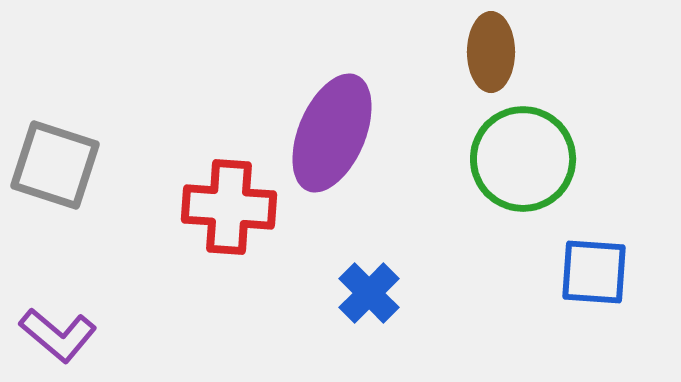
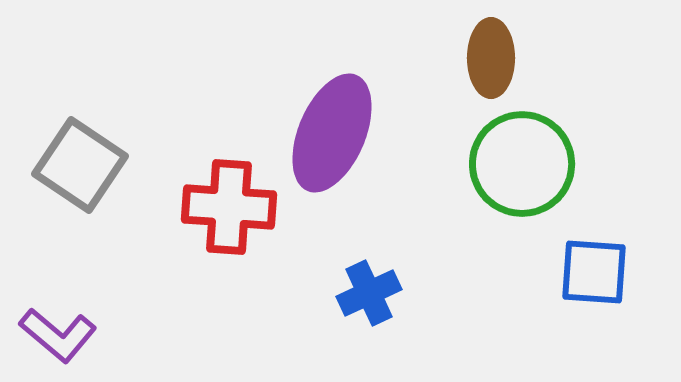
brown ellipse: moved 6 px down
green circle: moved 1 px left, 5 px down
gray square: moved 25 px right; rotated 16 degrees clockwise
blue cross: rotated 20 degrees clockwise
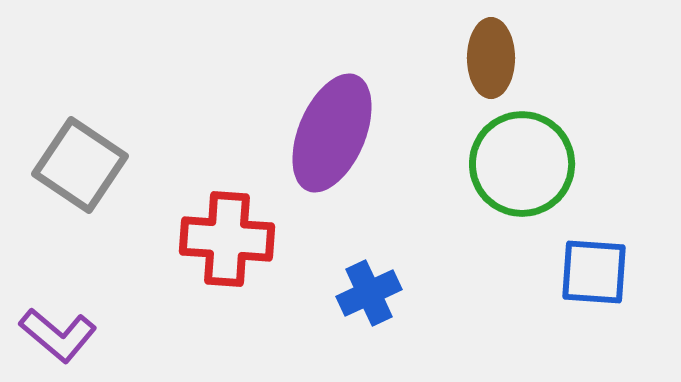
red cross: moved 2 px left, 32 px down
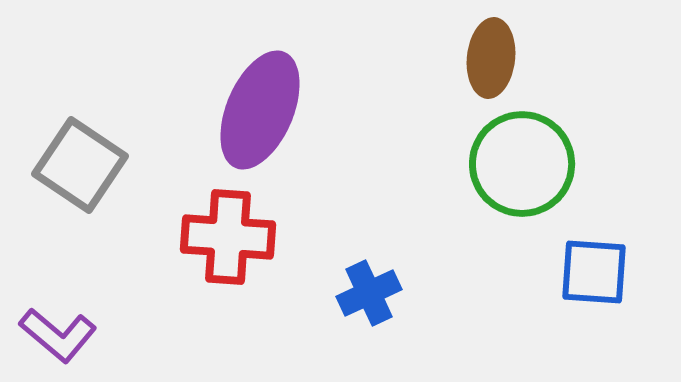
brown ellipse: rotated 6 degrees clockwise
purple ellipse: moved 72 px left, 23 px up
red cross: moved 1 px right, 2 px up
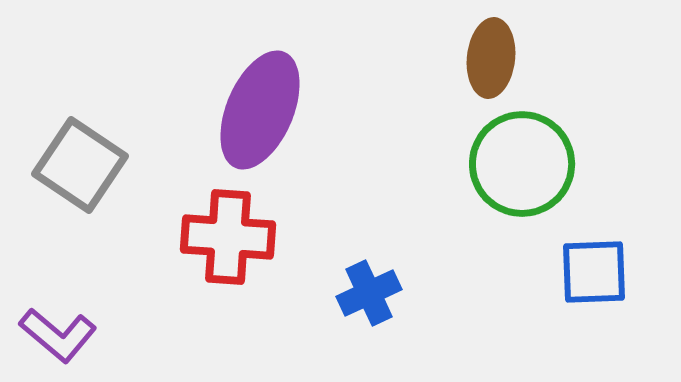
blue square: rotated 6 degrees counterclockwise
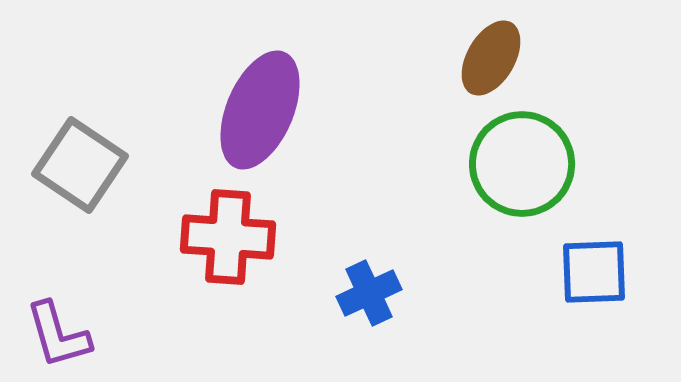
brown ellipse: rotated 24 degrees clockwise
purple L-shape: rotated 34 degrees clockwise
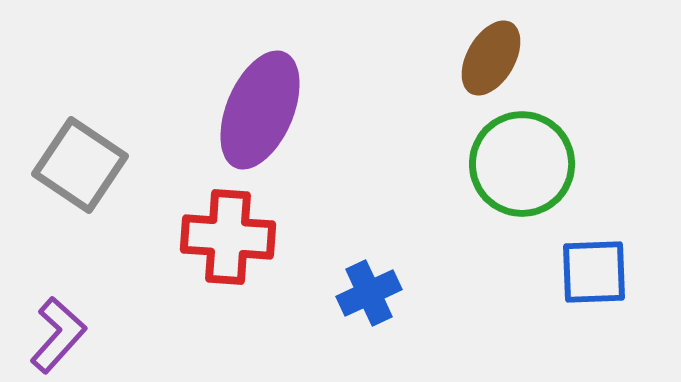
purple L-shape: rotated 122 degrees counterclockwise
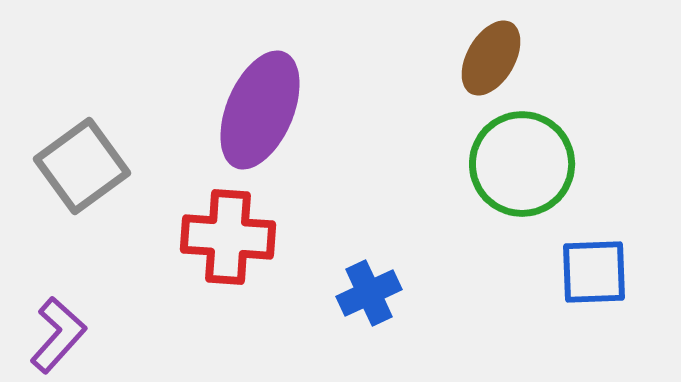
gray square: moved 2 px right, 1 px down; rotated 20 degrees clockwise
